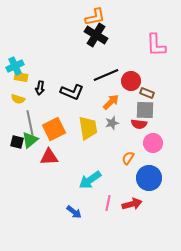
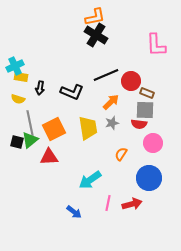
orange semicircle: moved 7 px left, 4 px up
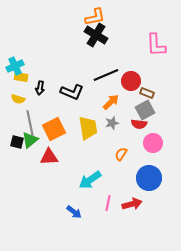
gray square: rotated 30 degrees counterclockwise
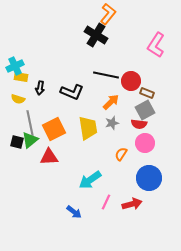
orange L-shape: moved 13 px right, 3 px up; rotated 40 degrees counterclockwise
pink L-shape: rotated 35 degrees clockwise
black line: rotated 35 degrees clockwise
pink circle: moved 8 px left
pink line: moved 2 px left, 1 px up; rotated 14 degrees clockwise
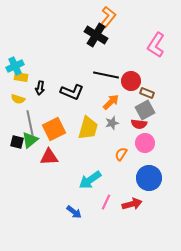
orange L-shape: moved 3 px down
yellow trapezoid: rotated 25 degrees clockwise
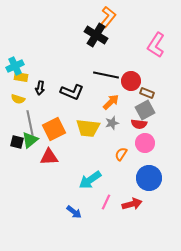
yellow trapezoid: rotated 80 degrees clockwise
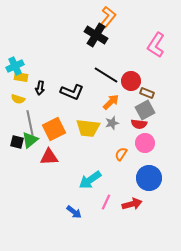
black line: rotated 20 degrees clockwise
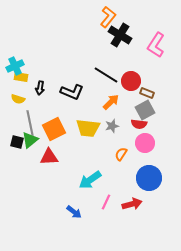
black cross: moved 24 px right
gray star: moved 3 px down
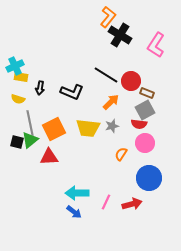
cyan arrow: moved 13 px left, 13 px down; rotated 35 degrees clockwise
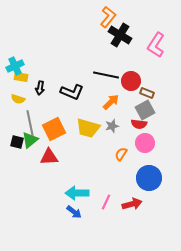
black line: rotated 20 degrees counterclockwise
yellow trapezoid: rotated 10 degrees clockwise
